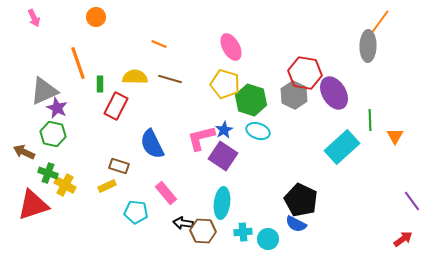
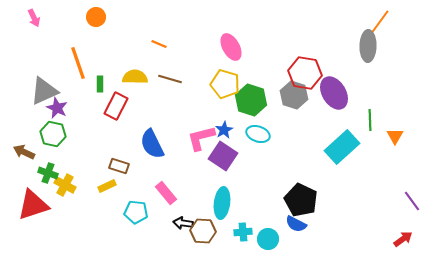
gray hexagon at (294, 95): rotated 8 degrees counterclockwise
cyan ellipse at (258, 131): moved 3 px down
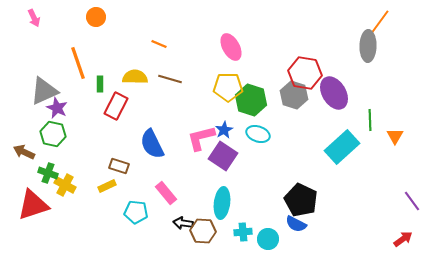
yellow pentagon at (225, 84): moved 3 px right, 3 px down; rotated 16 degrees counterclockwise
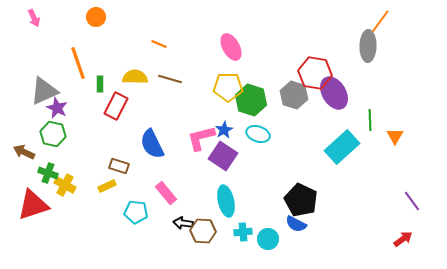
red hexagon at (305, 73): moved 10 px right
cyan ellipse at (222, 203): moved 4 px right, 2 px up; rotated 20 degrees counterclockwise
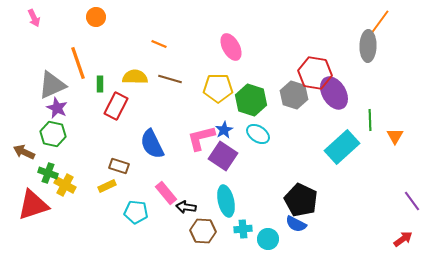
yellow pentagon at (228, 87): moved 10 px left, 1 px down
gray triangle at (44, 91): moved 8 px right, 6 px up
cyan ellipse at (258, 134): rotated 15 degrees clockwise
black arrow at (183, 223): moved 3 px right, 16 px up
cyan cross at (243, 232): moved 3 px up
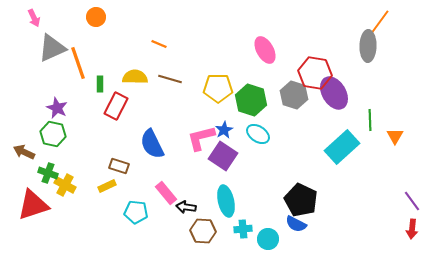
pink ellipse at (231, 47): moved 34 px right, 3 px down
gray triangle at (52, 85): moved 37 px up
red arrow at (403, 239): moved 9 px right, 10 px up; rotated 132 degrees clockwise
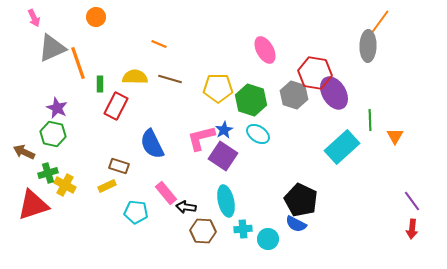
green cross at (48, 173): rotated 36 degrees counterclockwise
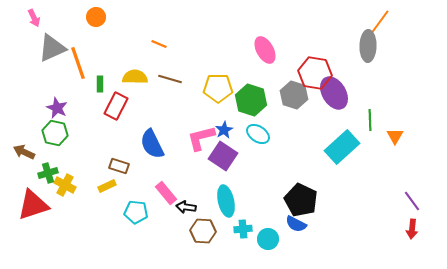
green hexagon at (53, 134): moved 2 px right, 1 px up
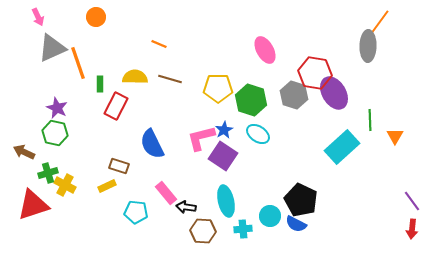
pink arrow at (34, 18): moved 4 px right, 1 px up
cyan circle at (268, 239): moved 2 px right, 23 px up
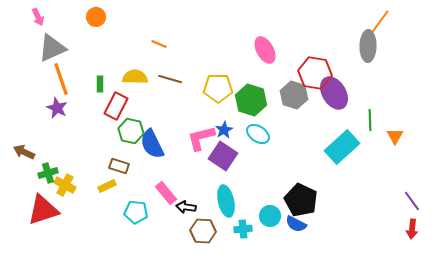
orange line at (78, 63): moved 17 px left, 16 px down
green hexagon at (55, 133): moved 76 px right, 2 px up
red triangle at (33, 205): moved 10 px right, 5 px down
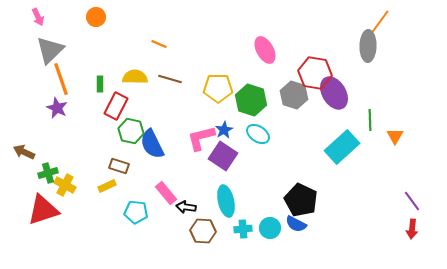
gray triangle at (52, 48): moved 2 px left, 2 px down; rotated 20 degrees counterclockwise
cyan circle at (270, 216): moved 12 px down
